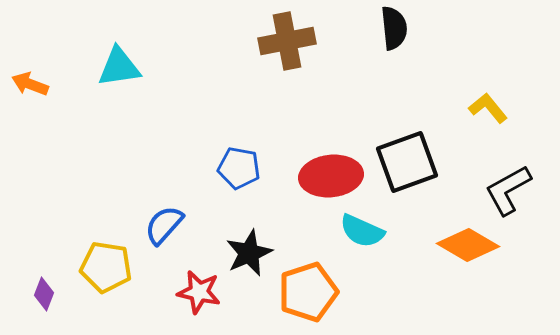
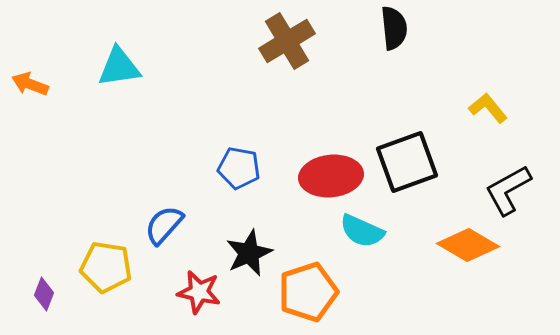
brown cross: rotated 20 degrees counterclockwise
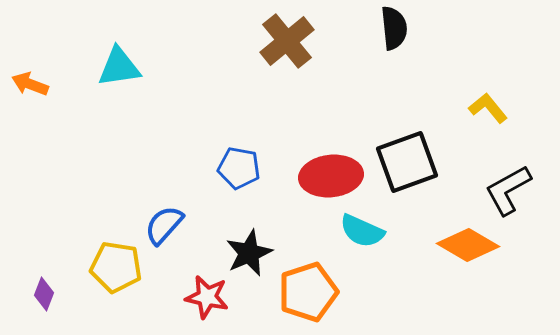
brown cross: rotated 8 degrees counterclockwise
yellow pentagon: moved 10 px right
red star: moved 8 px right, 5 px down
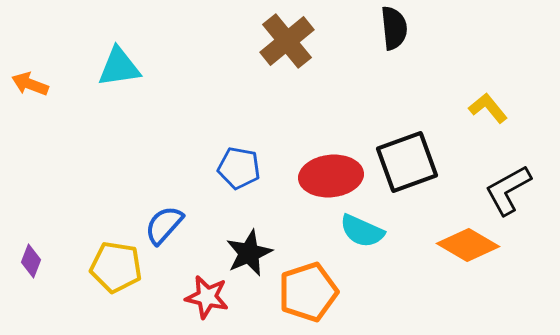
purple diamond: moved 13 px left, 33 px up
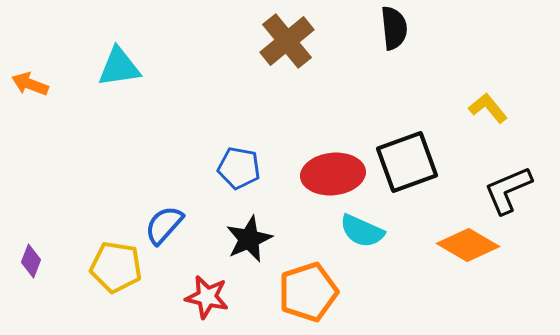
red ellipse: moved 2 px right, 2 px up
black L-shape: rotated 6 degrees clockwise
black star: moved 14 px up
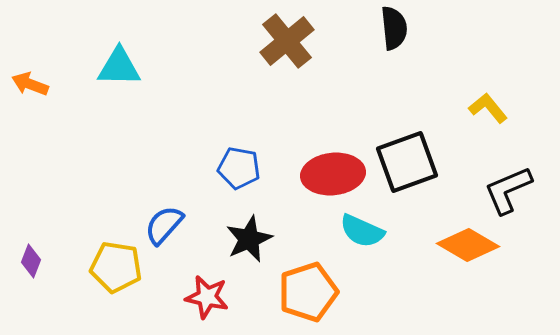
cyan triangle: rotated 9 degrees clockwise
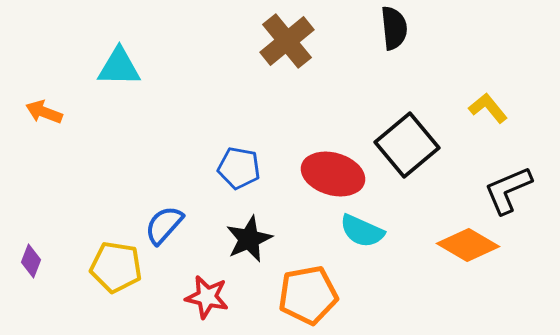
orange arrow: moved 14 px right, 28 px down
black square: moved 17 px up; rotated 20 degrees counterclockwise
red ellipse: rotated 22 degrees clockwise
orange pentagon: moved 3 px down; rotated 8 degrees clockwise
